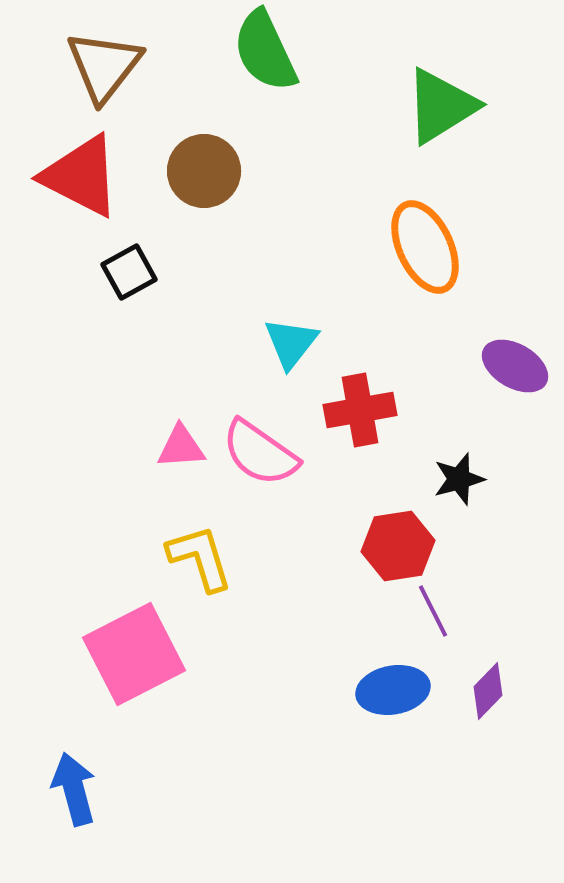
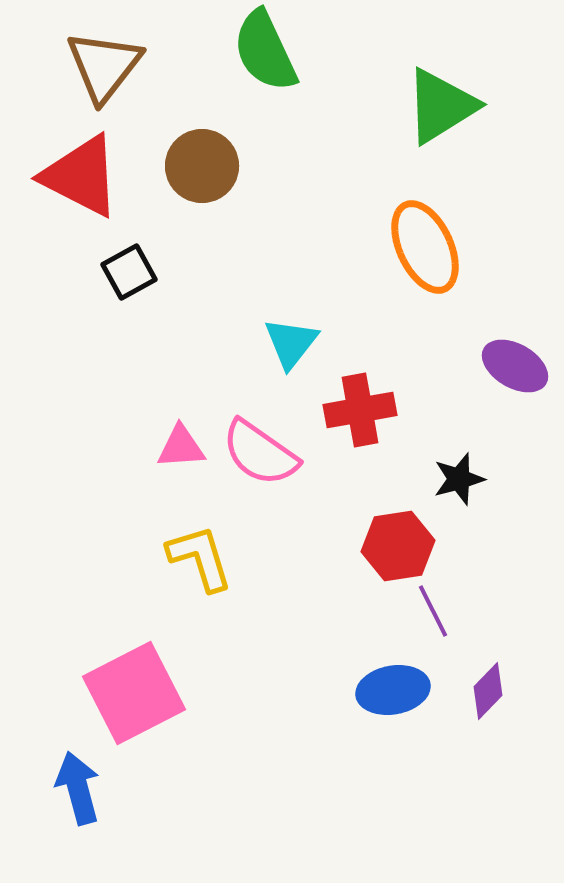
brown circle: moved 2 px left, 5 px up
pink square: moved 39 px down
blue arrow: moved 4 px right, 1 px up
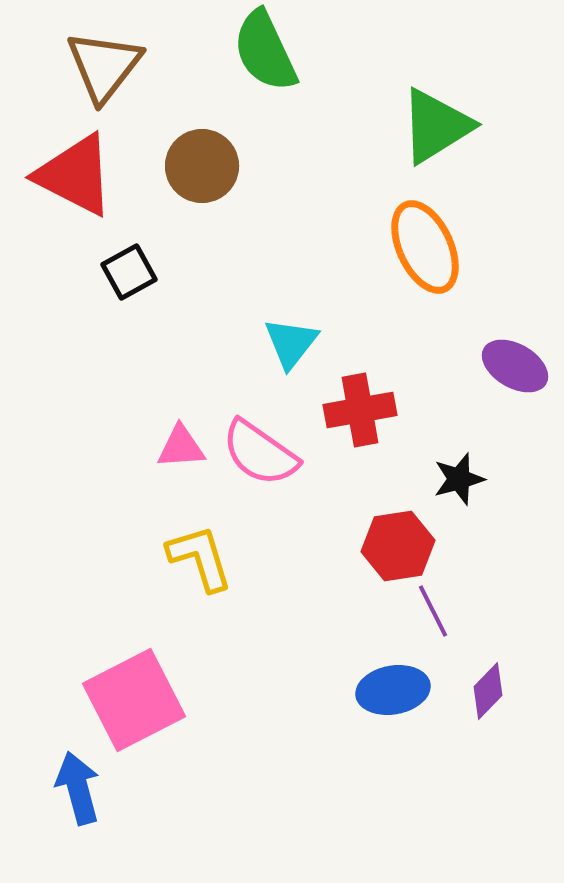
green triangle: moved 5 px left, 20 px down
red triangle: moved 6 px left, 1 px up
pink square: moved 7 px down
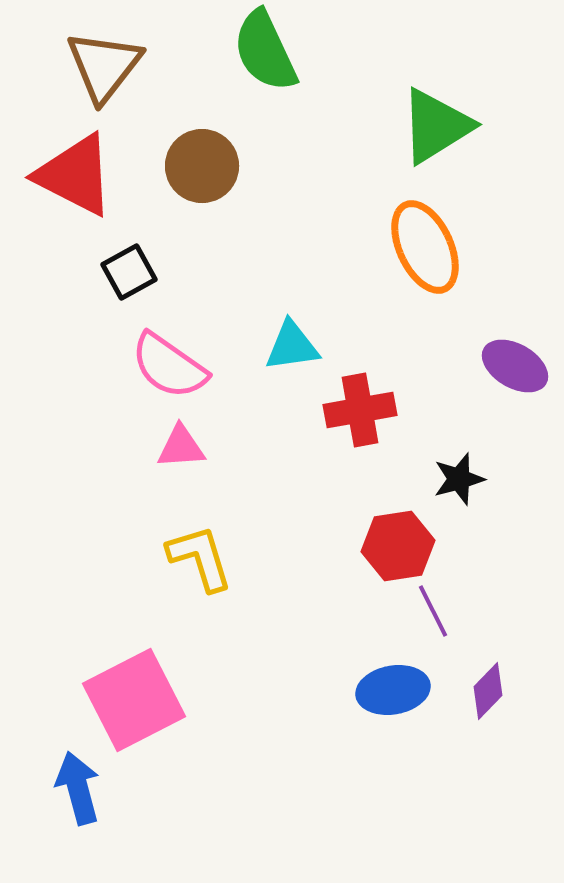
cyan triangle: moved 1 px right, 3 px down; rotated 44 degrees clockwise
pink semicircle: moved 91 px left, 87 px up
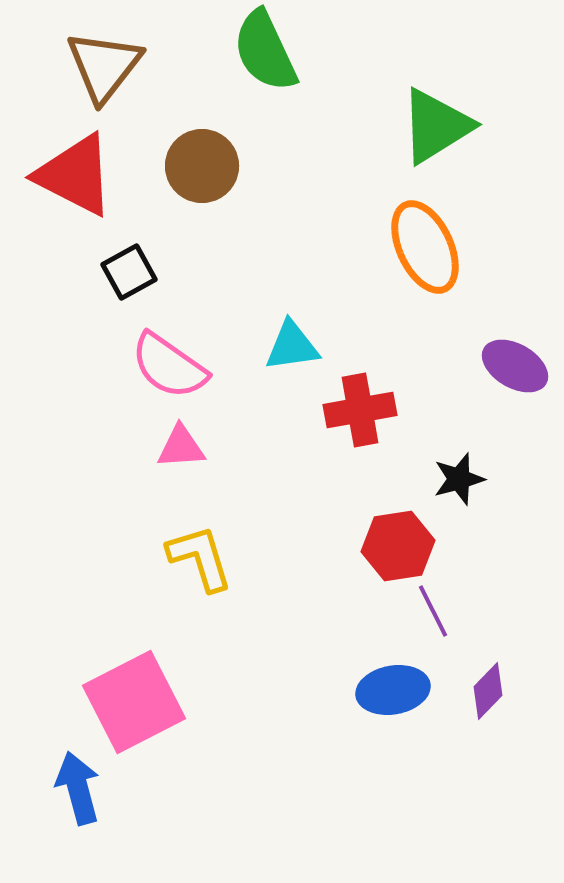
pink square: moved 2 px down
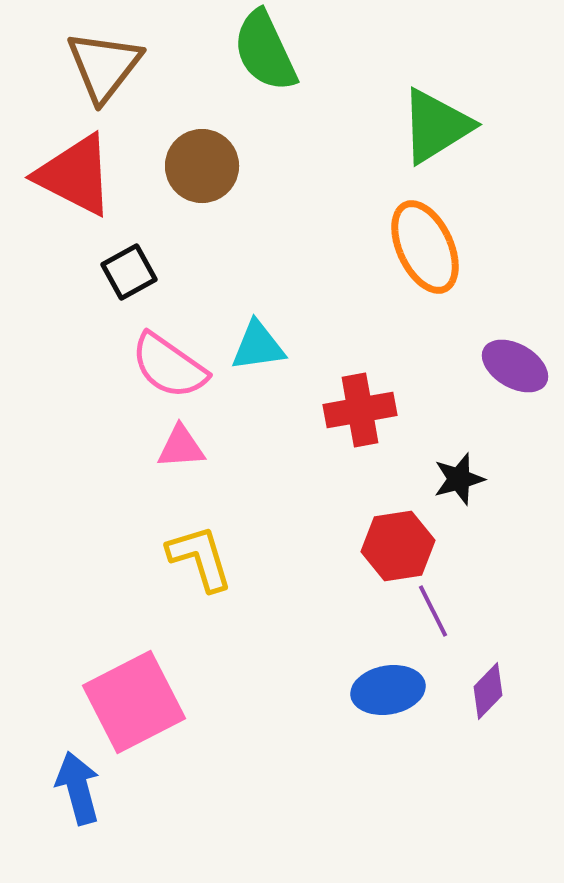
cyan triangle: moved 34 px left
blue ellipse: moved 5 px left
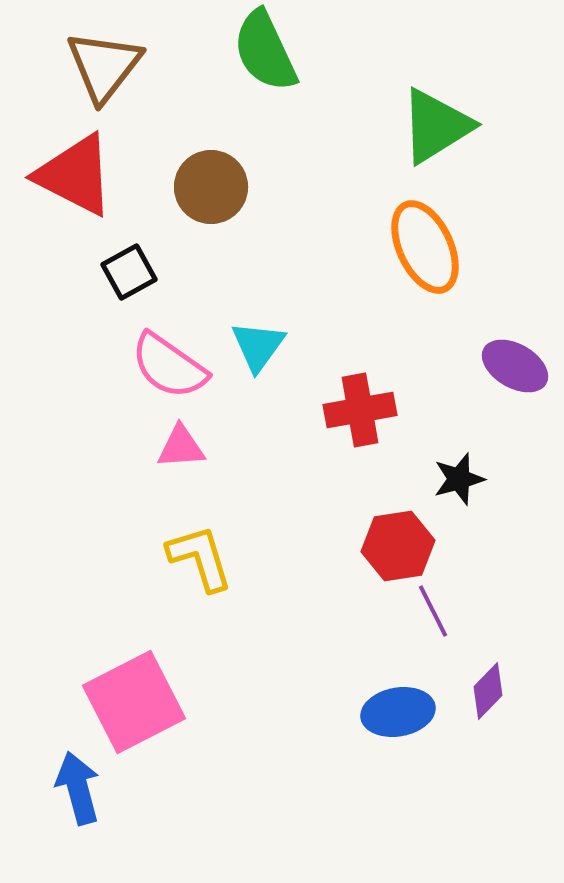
brown circle: moved 9 px right, 21 px down
cyan triangle: rotated 46 degrees counterclockwise
blue ellipse: moved 10 px right, 22 px down
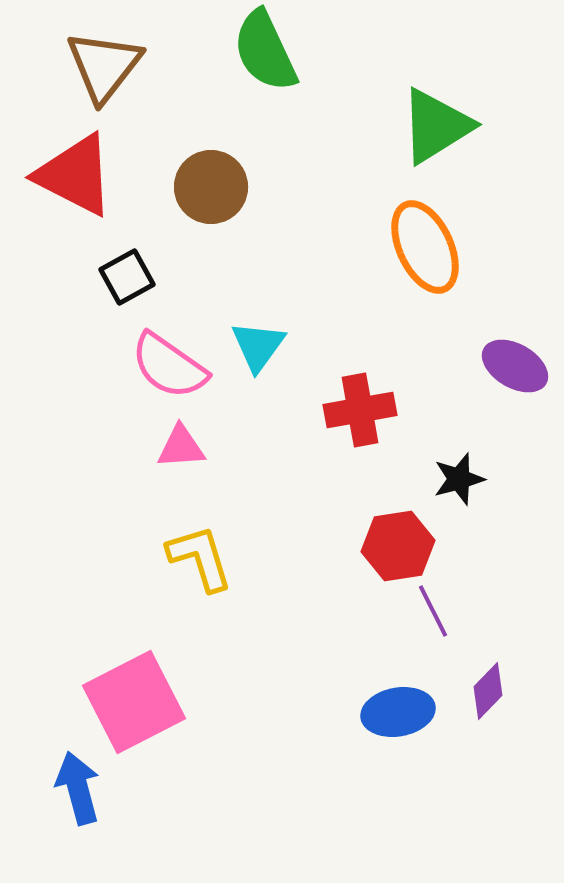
black square: moved 2 px left, 5 px down
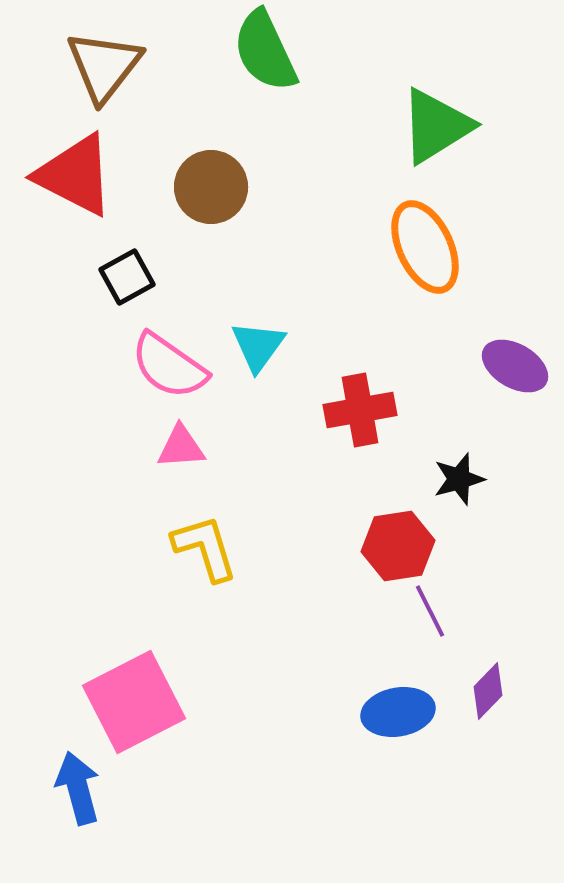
yellow L-shape: moved 5 px right, 10 px up
purple line: moved 3 px left
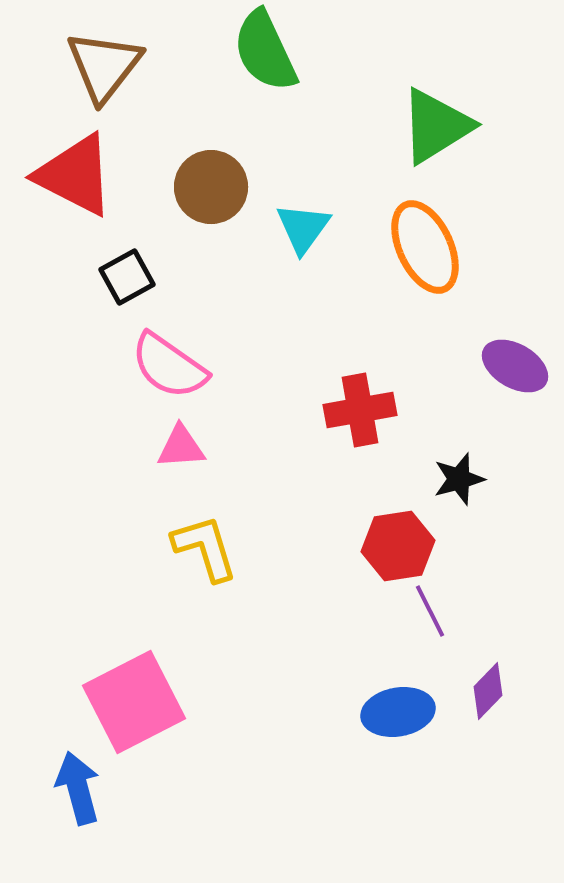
cyan triangle: moved 45 px right, 118 px up
